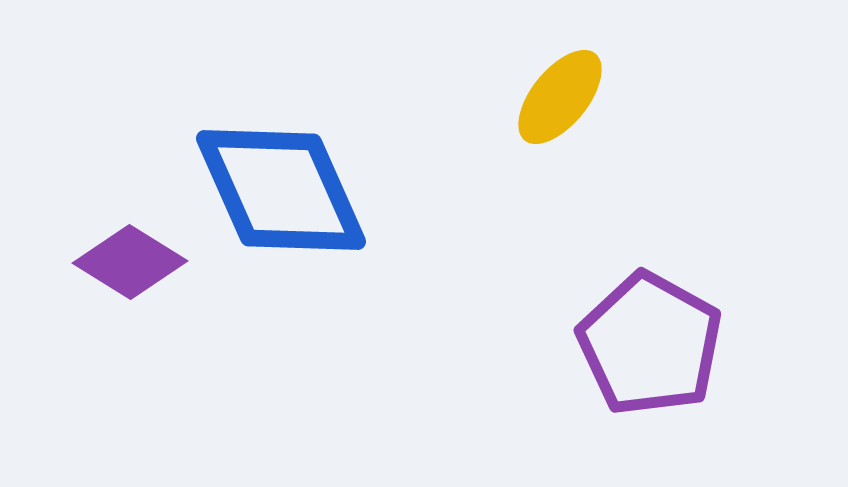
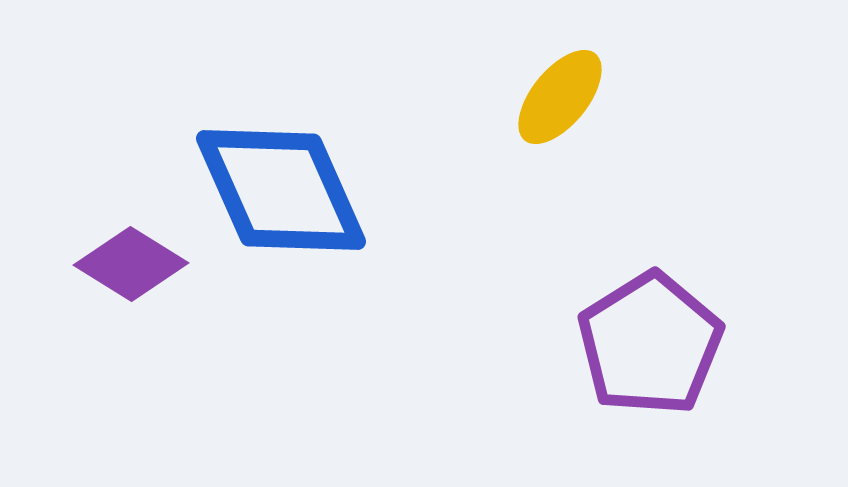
purple diamond: moved 1 px right, 2 px down
purple pentagon: rotated 11 degrees clockwise
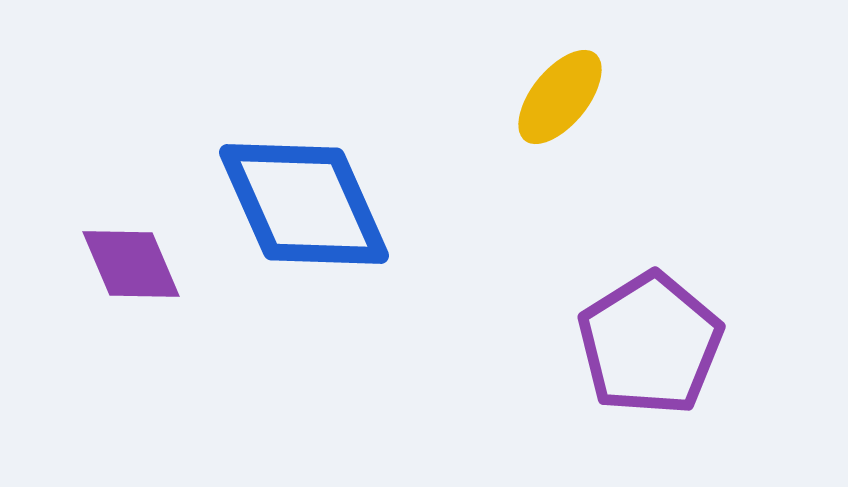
blue diamond: moved 23 px right, 14 px down
purple diamond: rotated 35 degrees clockwise
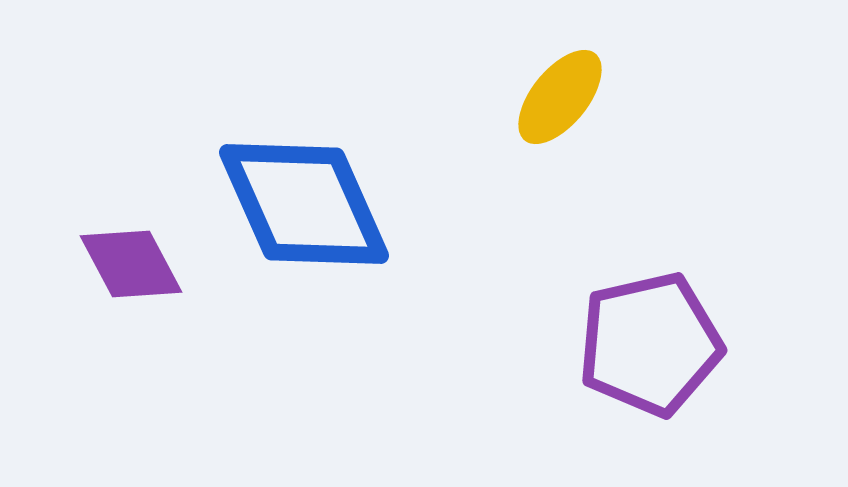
purple diamond: rotated 5 degrees counterclockwise
purple pentagon: rotated 19 degrees clockwise
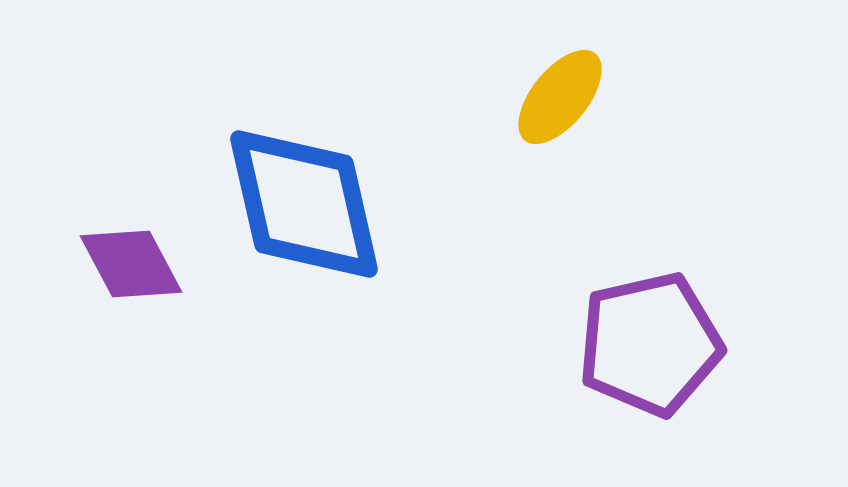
blue diamond: rotated 11 degrees clockwise
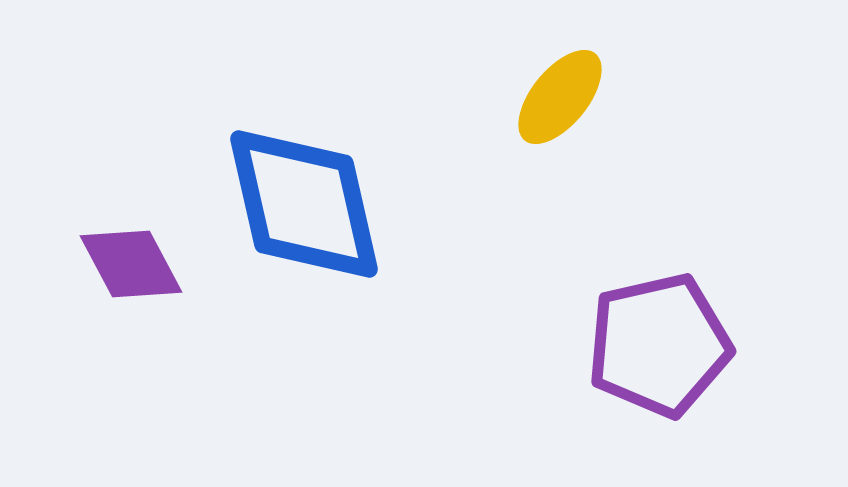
purple pentagon: moved 9 px right, 1 px down
